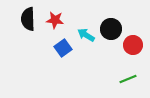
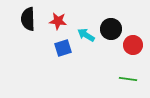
red star: moved 3 px right, 1 px down
blue square: rotated 18 degrees clockwise
green line: rotated 30 degrees clockwise
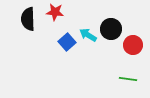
red star: moved 3 px left, 9 px up
cyan arrow: moved 2 px right
blue square: moved 4 px right, 6 px up; rotated 24 degrees counterclockwise
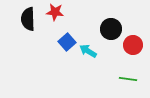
cyan arrow: moved 16 px down
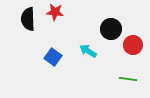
blue square: moved 14 px left, 15 px down; rotated 12 degrees counterclockwise
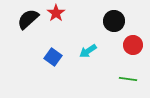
red star: moved 1 px right, 1 px down; rotated 30 degrees clockwise
black semicircle: rotated 50 degrees clockwise
black circle: moved 3 px right, 8 px up
cyan arrow: rotated 66 degrees counterclockwise
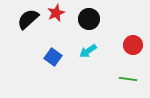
red star: rotated 12 degrees clockwise
black circle: moved 25 px left, 2 px up
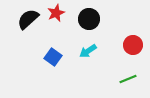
green line: rotated 30 degrees counterclockwise
